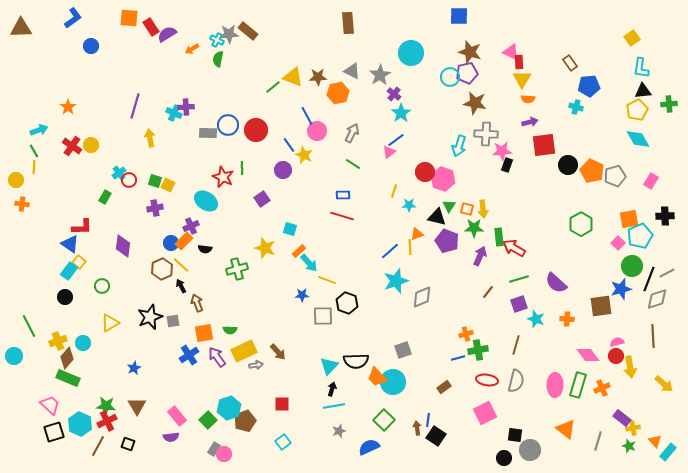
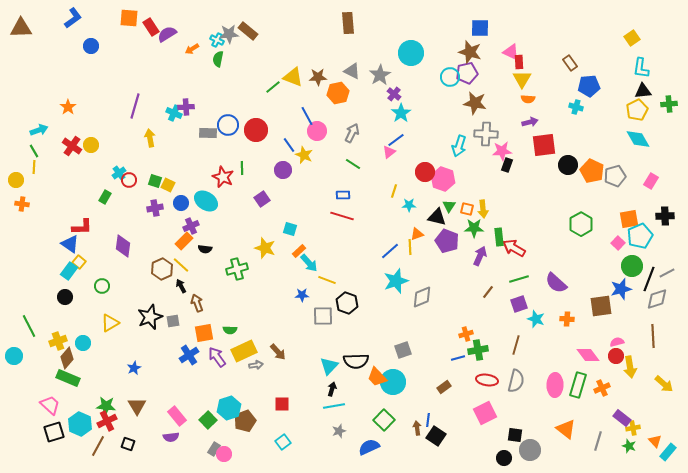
blue square at (459, 16): moved 21 px right, 12 px down
blue circle at (171, 243): moved 10 px right, 40 px up
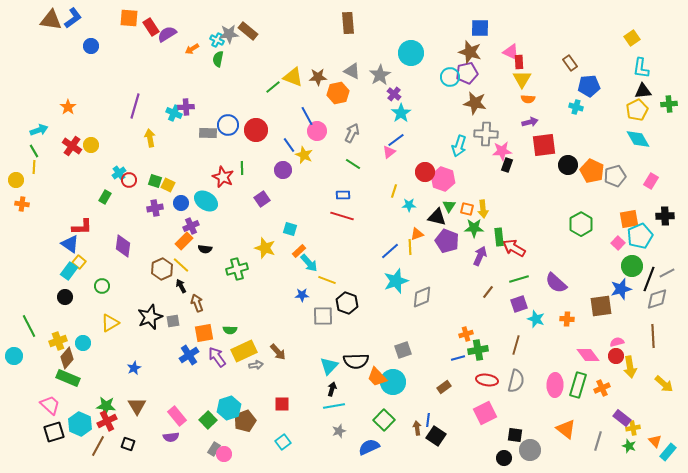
brown triangle at (21, 28): moved 30 px right, 8 px up; rotated 10 degrees clockwise
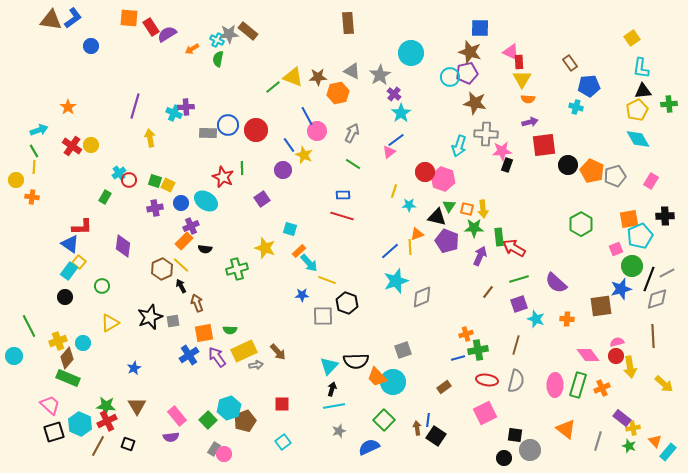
orange cross at (22, 204): moved 10 px right, 7 px up
pink square at (618, 243): moved 2 px left, 6 px down; rotated 24 degrees clockwise
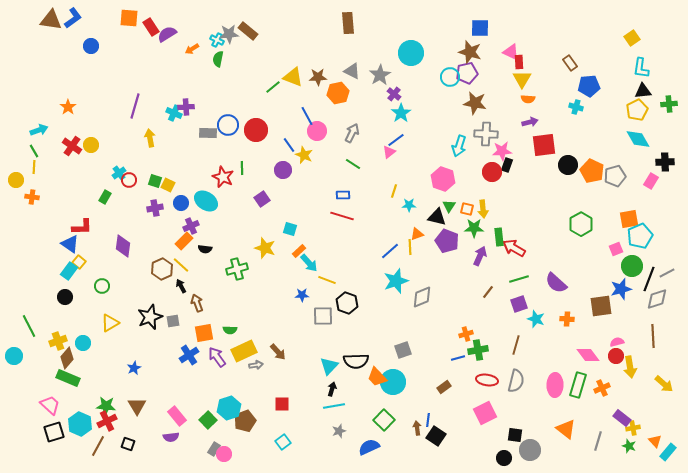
red circle at (425, 172): moved 67 px right
black cross at (665, 216): moved 54 px up
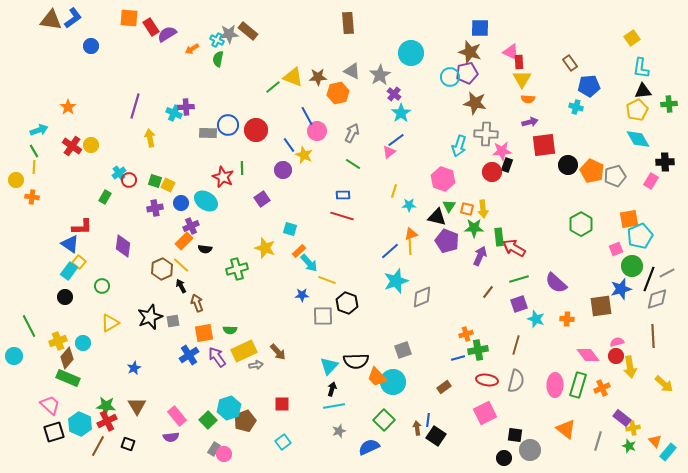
orange triangle at (417, 234): moved 6 px left
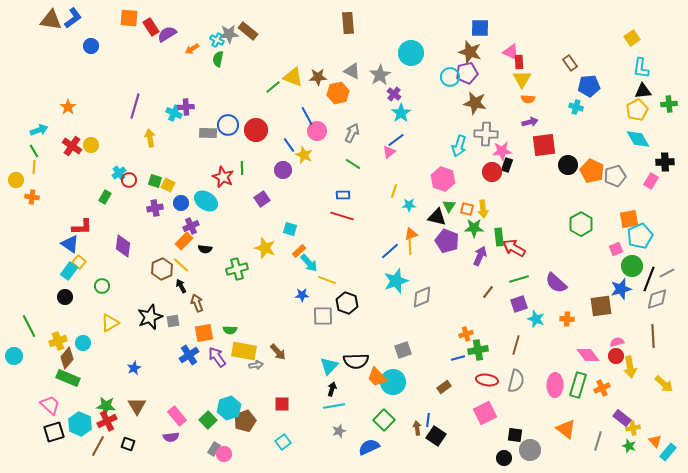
yellow rectangle at (244, 351): rotated 35 degrees clockwise
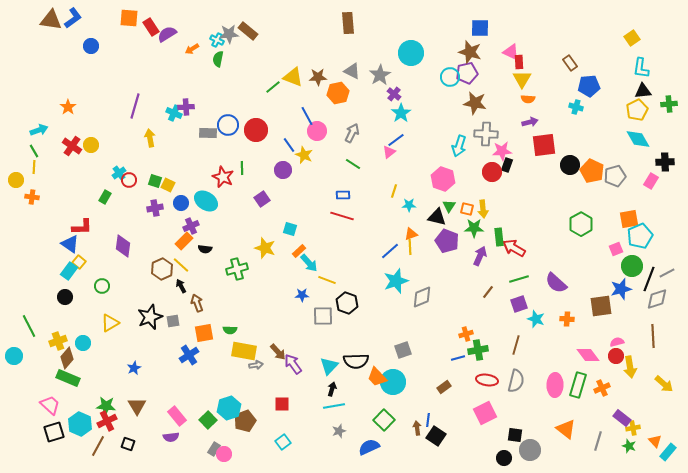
black circle at (568, 165): moved 2 px right
purple arrow at (217, 357): moved 76 px right, 7 px down
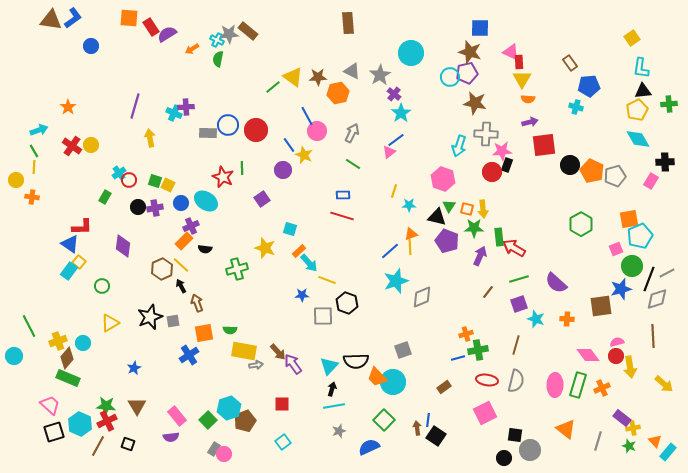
yellow triangle at (293, 77): rotated 15 degrees clockwise
black circle at (65, 297): moved 73 px right, 90 px up
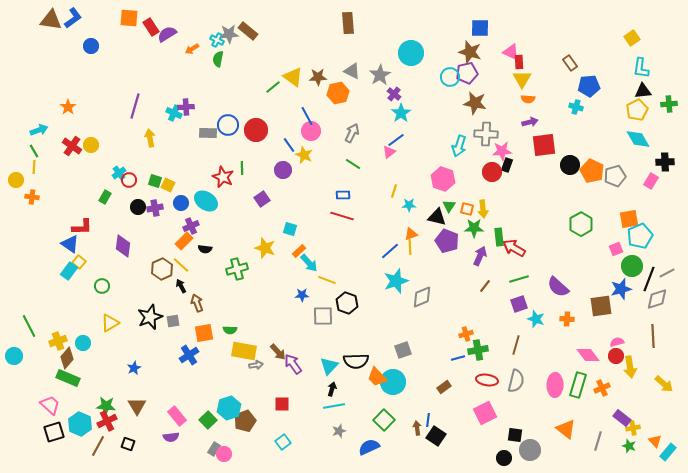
pink circle at (317, 131): moved 6 px left
purple semicircle at (556, 283): moved 2 px right, 4 px down
brown line at (488, 292): moved 3 px left, 6 px up
